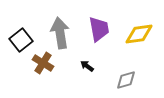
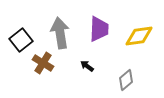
purple trapezoid: rotated 12 degrees clockwise
yellow diamond: moved 2 px down
gray diamond: rotated 25 degrees counterclockwise
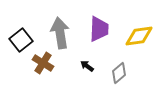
gray diamond: moved 7 px left, 7 px up
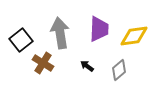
yellow diamond: moved 5 px left
gray diamond: moved 3 px up
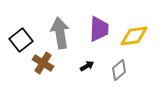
black arrow: rotated 112 degrees clockwise
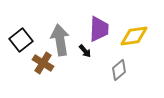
gray arrow: moved 7 px down
black arrow: moved 2 px left, 15 px up; rotated 80 degrees clockwise
